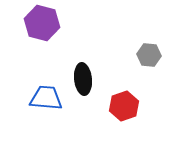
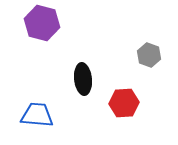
gray hexagon: rotated 15 degrees clockwise
blue trapezoid: moved 9 px left, 17 px down
red hexagon: moved 3 px up; rotated 16 degrees clockwise
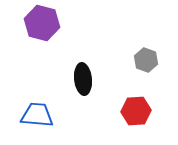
gray hexagon: moved 3 px left, 5 px down
red hexagon: moved 12 px right, 8 px down
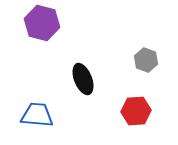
black ellipse: rotated 16 degrees counterclockwise
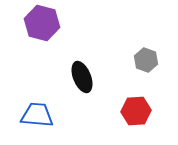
black ellipse: moved 1 px left, 2 px up
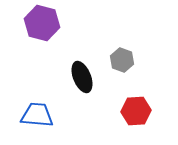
gray hexagon: moved 24 px left
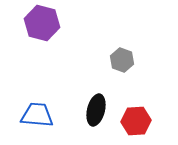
black ellipse: moved 14 px right, 33 px down; rotated 36 degrees clockwise
red hexagon: moved 10 px down
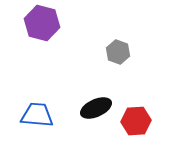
gray hexagon: moved 4 px left, 8 px up
black ellipse: moved 2 px up; rotated 52 degrees clockwise
